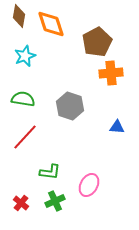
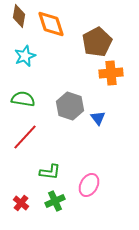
blue triangle: moved 19 px left, 9 px up; rotated 49 degrees clockwise
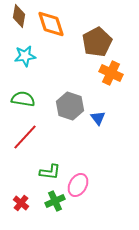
cyan star: rotated 15 degrees clockwise
orange cross: rotated 30 degrees clockwise
pink ellipse: moved 11 px left
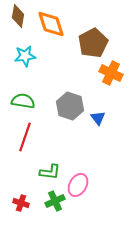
brown diamond: moved 1 px left
brown pentagon: moved 4 px left, 1 px down
green semicircle: moved 2 px down
red line: rotated 24 degrees counterclockwise
red cross: rotated 21 degrees counterclockwise
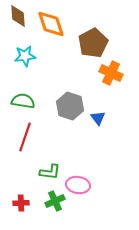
brown diamond: rotated 15 degrees counterclockwise
pink ellipse: rotated 70 degrees clockwise
red cross: rotated 21 degrees counterclockwise
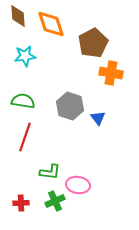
orange cross: rotated 15 degrees counterclockwise
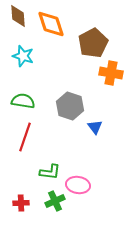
cyan star: moved 2 px left; rotated 25 degrees clockwise
blue triangle: moved 3 px left, 9 px down
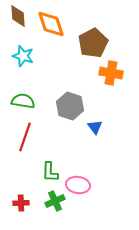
green L-shape: rotated 85 degrees clockwise
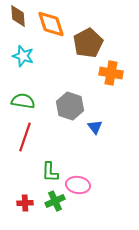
brown pentagon: moved 5 px left
red cross: moved 4 px right
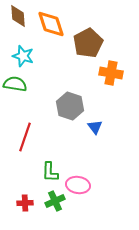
green semicircle: moved 8 px left, 17 px up
